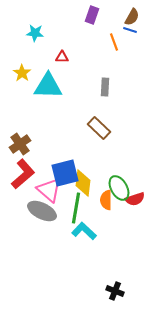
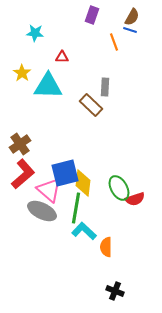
brown rectangle: moved 8 px left, 23 px up
orange semicircle: moved 47 px down
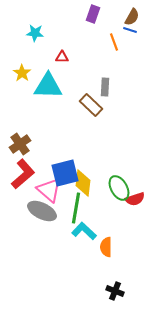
purple rectangle: moved 1 px right, 1 px up
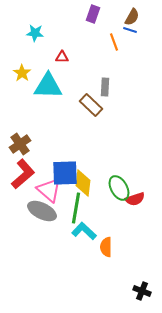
blue square: rotated 12 degrees clockwise
black cross: moved 27 px right
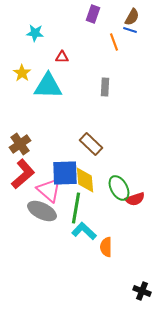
brown rectangle: moved 39 px down
yellow diamond: moved 2 px right, 3 px up; rotated 12 degrees counterclockwise
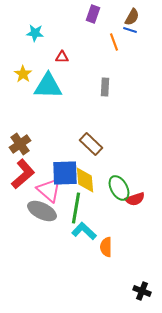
yellow star: moved 1 px right, 1 px down
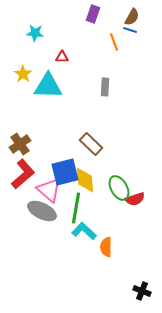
blue square: moved 1 px up; rotated 12 degrees counterclockwise
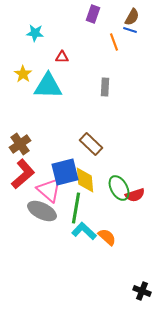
red semicircle: moved 4 px up
orange semicircle: moved 1 px right, 10 px up; rotated 132 degrees clockwise
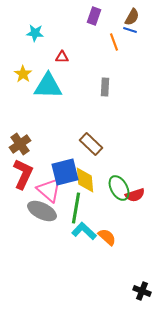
purple rectangle: moved 1 px right, 2 px down
red L-shape: rotated 24 degrees counterclockwise
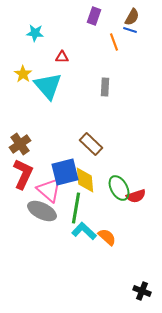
cyan triangle: rotated 48 degrees clockwise
red semicircle: moved 1 px right, 1 px down
